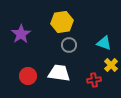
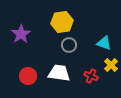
red cross: moved 3 px left, 4 px up; rotated 32 degrees clockwise
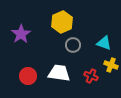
yellow hexagon: rotated 15 degrees counterclockwise
gray circle: moved 4 px right
yellow cross: rotated 24 degrees counterclockwise
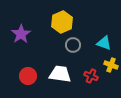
white trapezoid: moved 1 px right, 1 px down
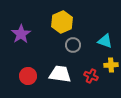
cyan triangle: moved 1 px right, 2 px up
yellow cross: rotated 24 degrees counterclockwise
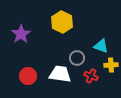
yellow hexagon: rotated 10 degrees counterclockwise
cyan triangle: moved 4 px left, 5 px down
gray circle: moved 4 px right, 13 px down
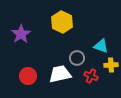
white trapezoid: rotated 20 degrees counterclockwise
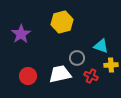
yellow hexagon: rotated 20 degrees clockwise
